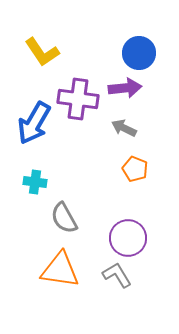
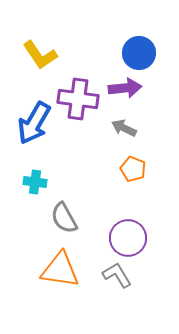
yellow L-shape: moved 2 px left, 3 px down
orange pentagon: moved 2 px left
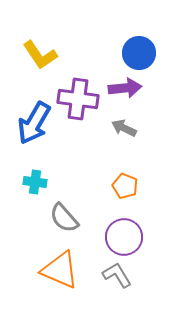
orange pentagon: moved 8 px left, 17 px down
gray semicircle: rotated 12 degrees counterclockwise
purple circle: moved 4 px left, 1 px up
orange triangle: rotated 15 degrees clockwise
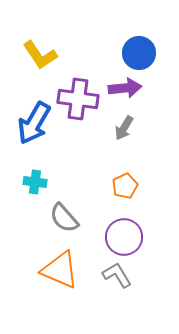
gray arrow: rotated 85 degrees counterclockwise
orange pentagon: rotated 25 degrees clockwise
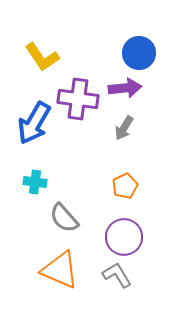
yellow L-shape: moved 2 px right, 2 px down
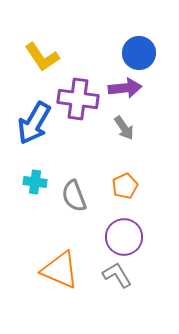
gray arrow: rotated 65 degrees counterclockwise
gray semicircle: moved 10 px right, 22 px up; rotated 20 degrees clockwise
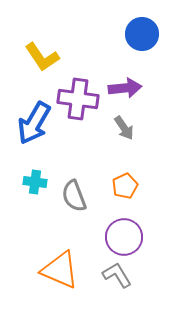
blue circle: moved 3 px right, 19 px up
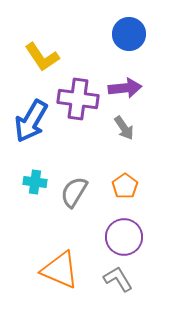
blue circle: moved 13 px left
blue arrow: moved 3 px left, 2 px up
orange pentagon: rotated 10 degrees counterclockwise
gray semicircle: moved 4 px up; rotated 52 degrees clockwise
gray L-shape: moved 1 px right, 4 px down
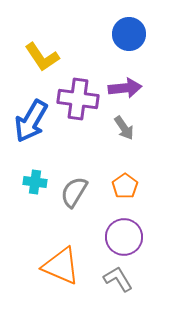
orange triangle: moved 1 px right, 4 px up
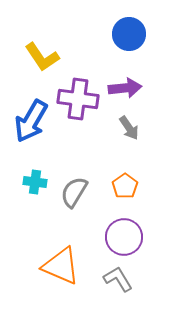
gray arrow: moved 5 px right
